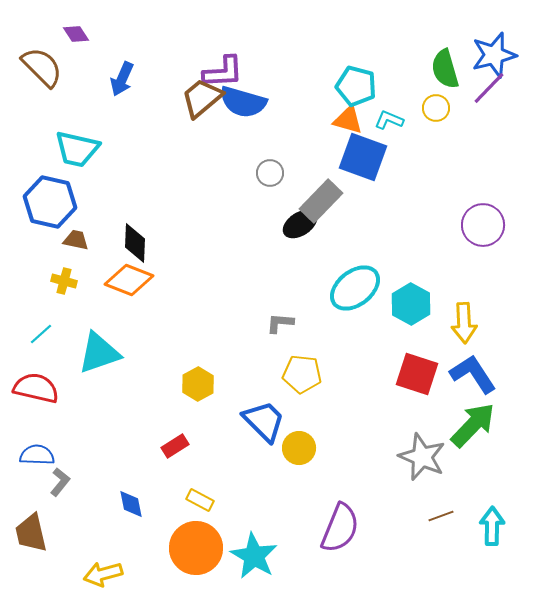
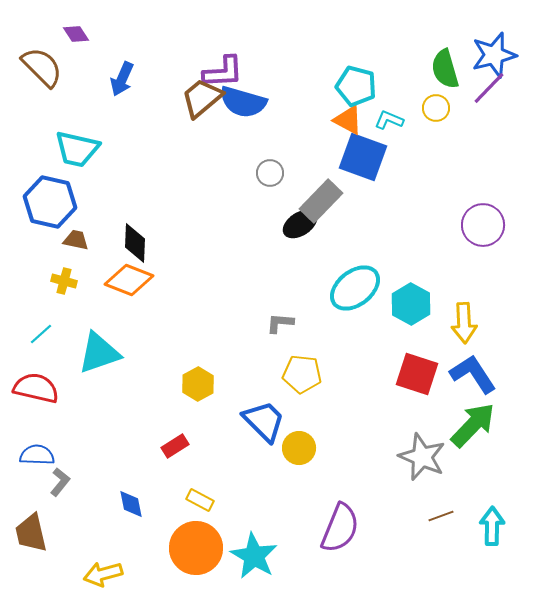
orange triangle at (348, 120): rotated 12 degrees clockwise
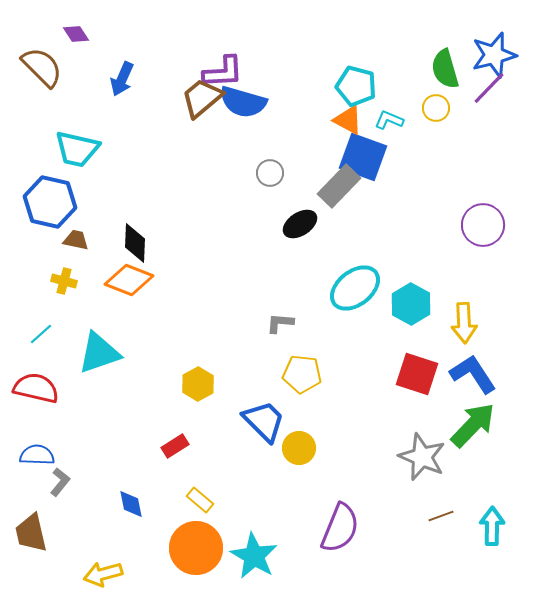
gray rectangle at (321, 201): moved 18 px right, 15 px up
yellow rectangle at (200, 500): rotated 12 degrees clockwise
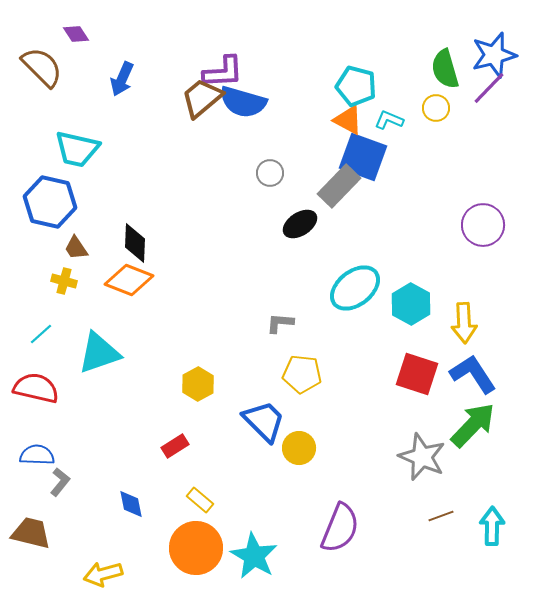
brown trapezoid at (76, 240): moved 8 px down; rotated 136 degrees counterclockwise
brown trapezoid at (31, 533): rotated 117 degrees clockwise
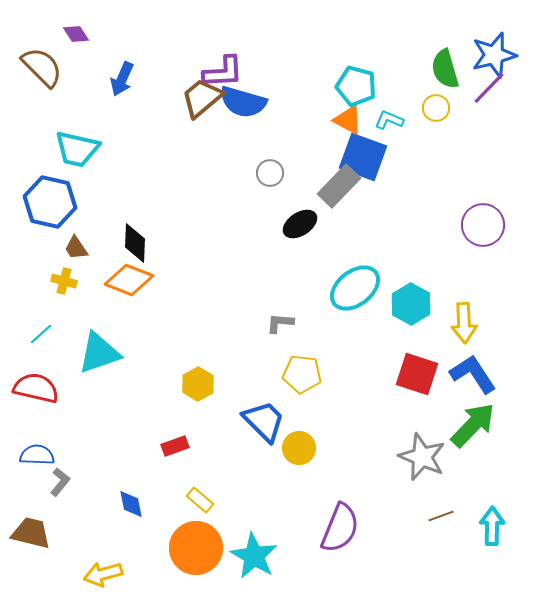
red rectangle at (175, 446): rotated 12 degrees clockwise
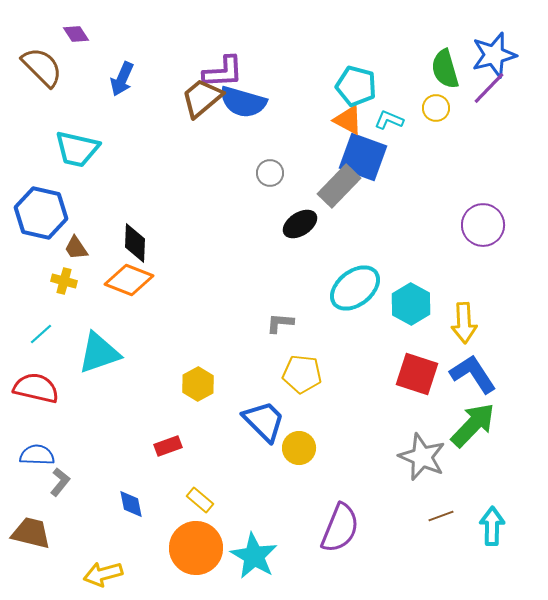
blue hexagon at (50, 202): moved 9 px left, 11 px down
red rectangle at (175, 446): moved 7 px left
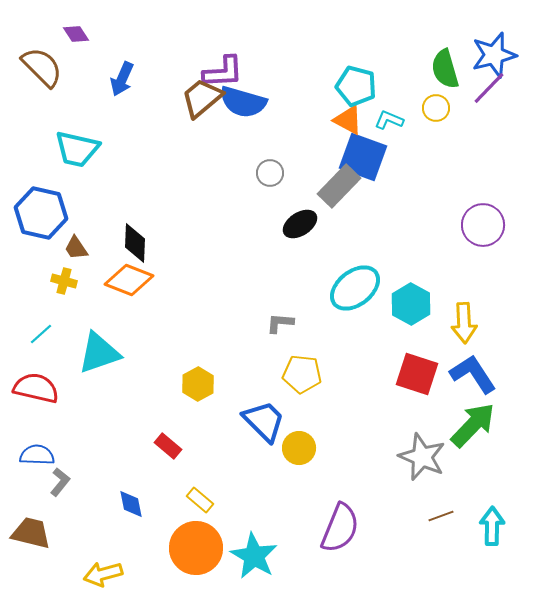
red rectangle at (168, 446): rotated 60 degrees clockwise
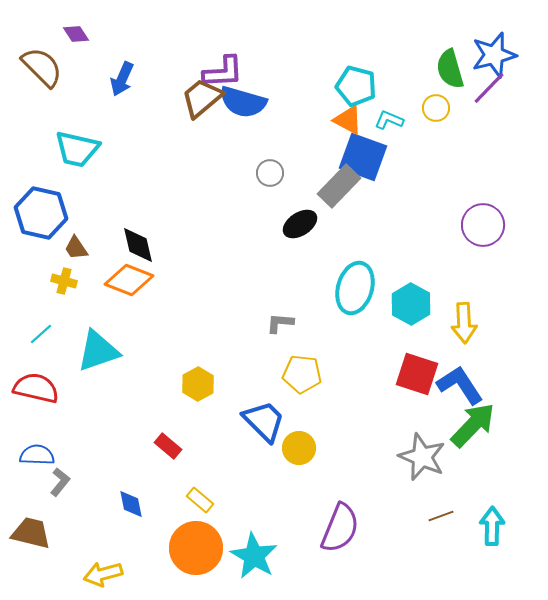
green semicircle at (445, 69): moved 5 px right
black diamond at (135, 243): moved 3 px right, 2 px down; rotated 15 degrees counterclockwise
cyan ellipse at (355, 288): rotated 36 degrees counterclockwise
cyan triangle at (99, 353): moved 1 px left, 2 px up
blue L-shape at (473, 374): moved 13 px left, 11 px down
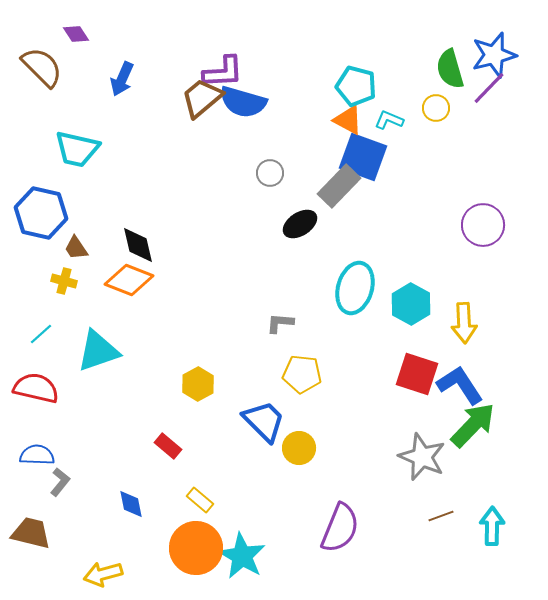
cyan star at (254, 556): moved 12 px left
